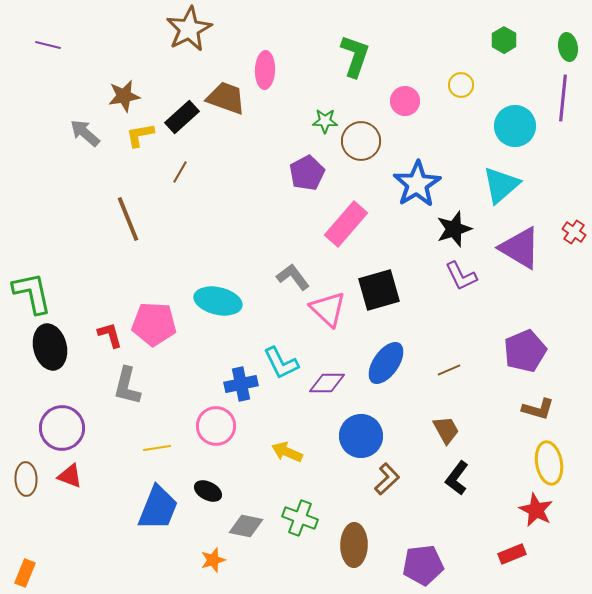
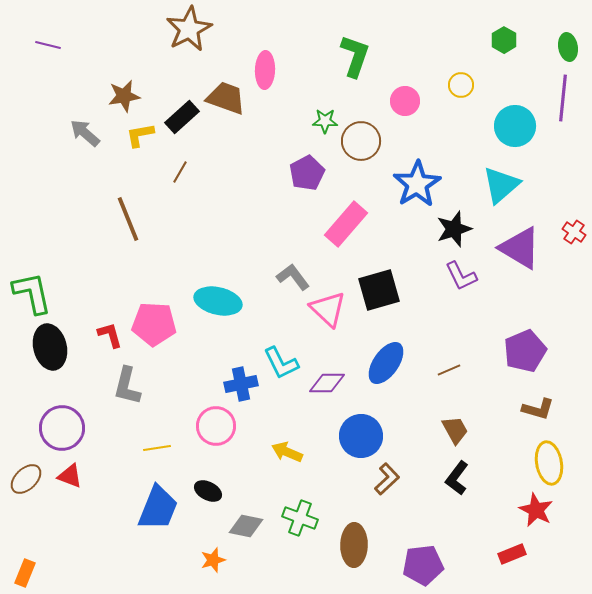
brown trapezoid at (446, 430): moved 9 px right
brown ellipse at (26, 479): rotated 48 degrees clockwise
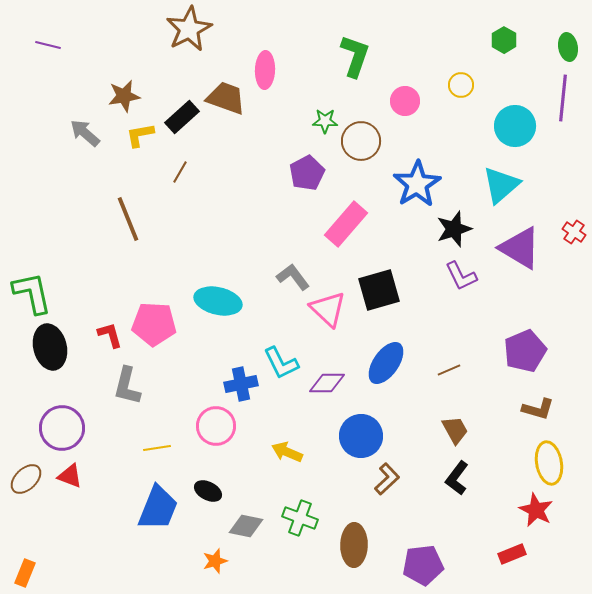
orange star at (213, 560): moved 2 px right, 1 px down
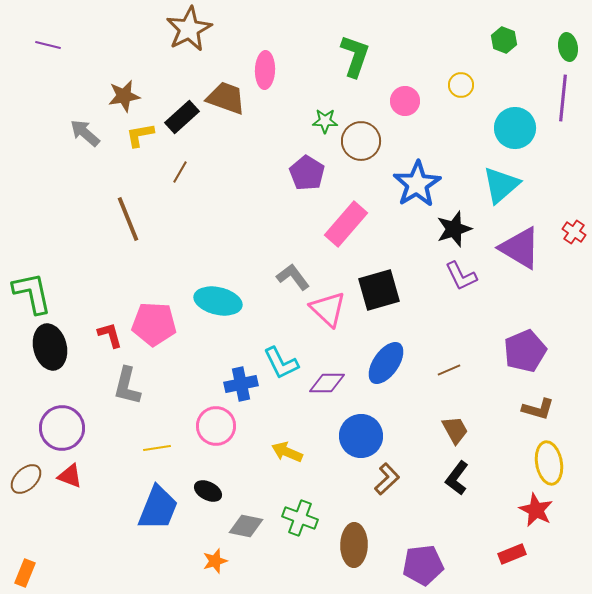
green hexagon at (504, 40): rotated 10 degrees counterclockwise
cyan circle at (515, 126): moved 2 px down
purple pentagon at (307, 173): rotated 12 degrees counterclockwise
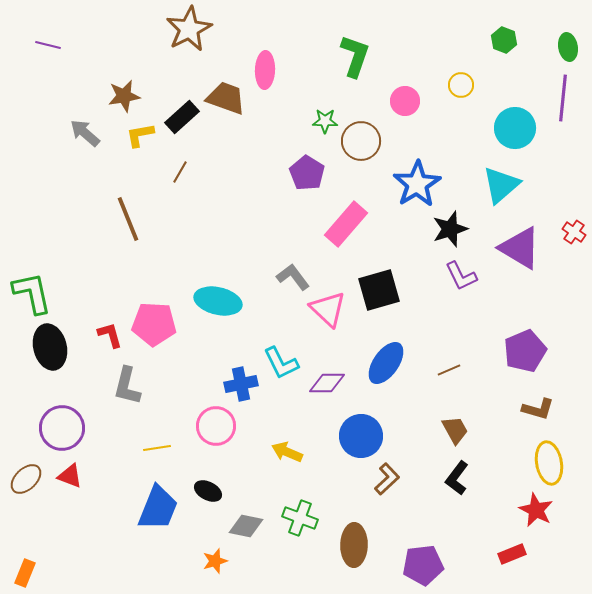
black star at (454, 229): moved 4 px left
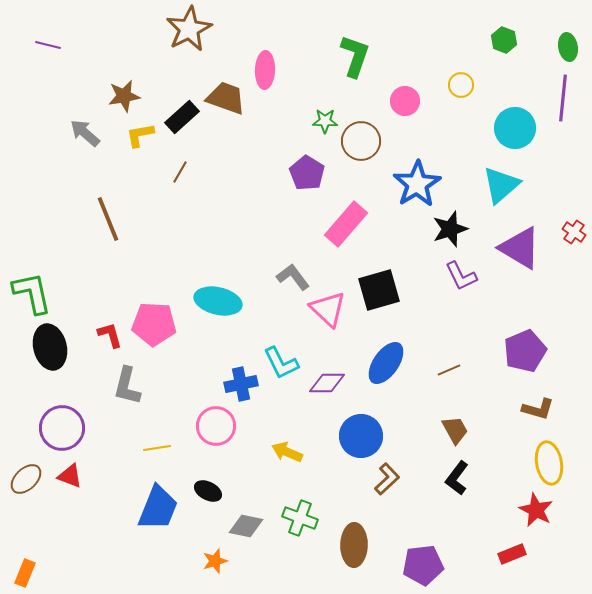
brown line at (128, 219): moved 20 px left
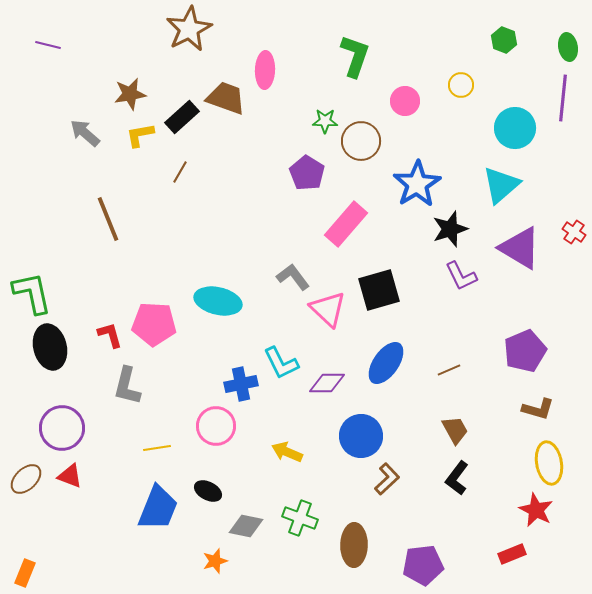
brown star at (124, 96): moved 6 px right, 2 px up
